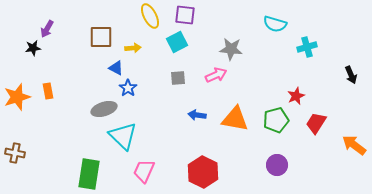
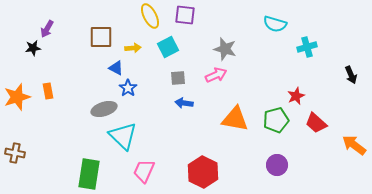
cyan square: moved 9 px left, 5 px down
gray star: moved 6 px left; rotated 10 degrees clockwise
blue arrow: moved 13 px left, 12 px up
red trapezoid: rotated 80 degrees counterclockwise
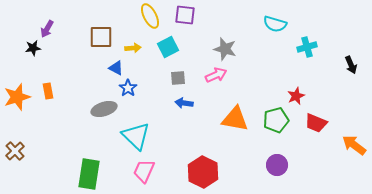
black arrow: moved 10 px up
red trapezoid: rotated 20 degrees counterclockwise
cyan triangle: moved 13 px right
brown cross: moved 2 px up; rotated 36 degrees clockwise
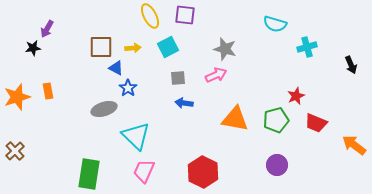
brown square: moved 10 px down
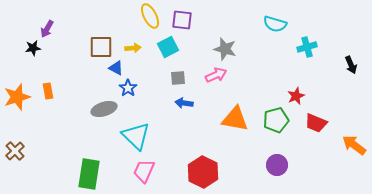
purple square: moved 3 px left, 5 px down
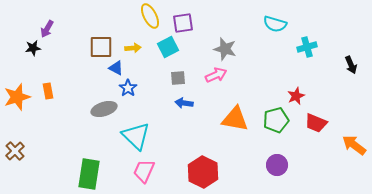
purple square: moved 1 px right, 3 px down; rotated 15 degrees counterclockwise
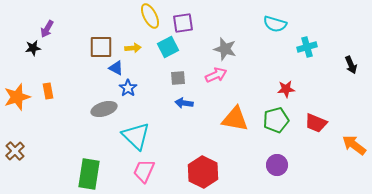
red star: moved 10 px left, 7 px up; rotated 18 degrees clockwise
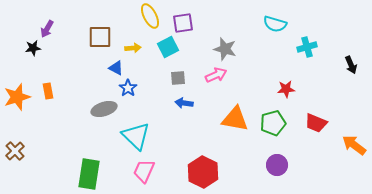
brown square: moved 1 px left, 10 px up
green pentagon: moved 3 px left, 3 px down
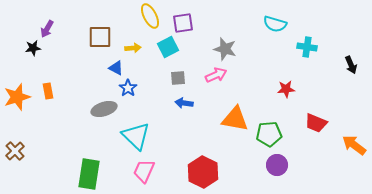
cyan cross: rotated 24 degrees clockwise
green pentagon: moved 4 px left, 11 px down; rotated 10 degrees clockwise
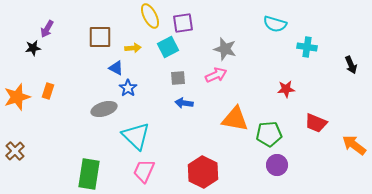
orange rectangle: rotated 28 degrees clockwise
